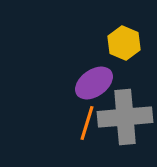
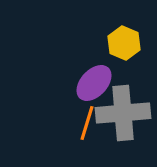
purple ellipse: rotated 12 degrees counterclockwise
gray cross: moved 2 px left, 4 px up
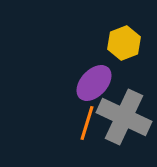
yellow hexagon: rotated 16 degrees clockwise
gray cross: moved 1 px right, 4 px down; rotated 30 degrees clockwise
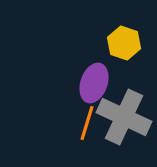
yellow hexagon: rotated 20 degrees counterclockwise
purple ellipse: rotated 24 degrees counterclockwise
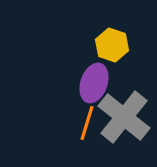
yellow hexagon: moved 12 px left, 2 px down
gray cross: rotated 14 degrees clockwise
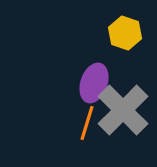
yellow hexagon: moved 13 px right, 12 px up
gray cross: moved 1 px left, 7 px up; rotated 6 degrees clockwise
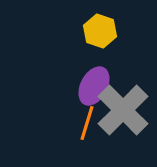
yellow hexagon: moved 25 px left, 2 px up
purple ellipse: moved 3 px down; rotated 9 degrees clockwise
